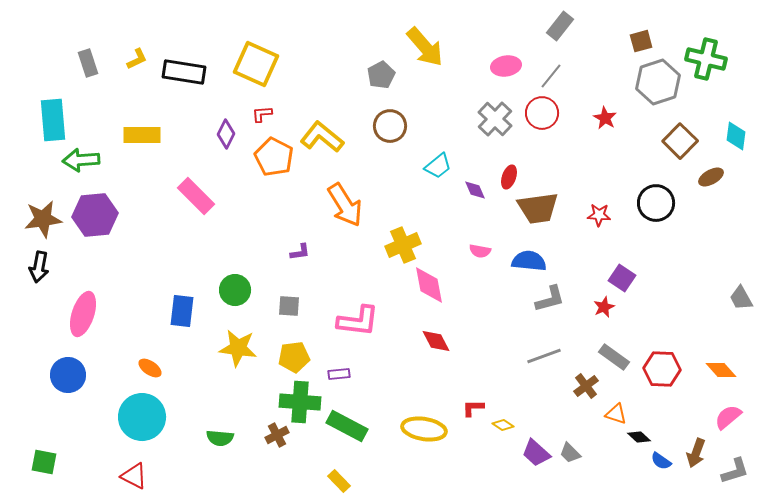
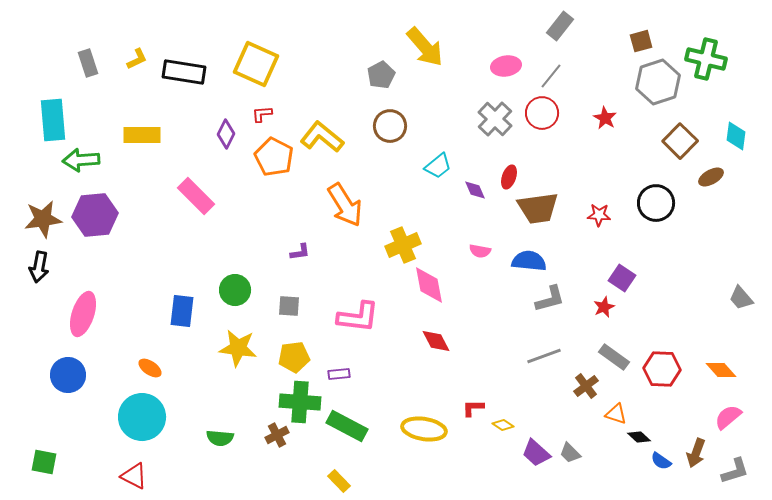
gray trapezoid at (741, 298): rotated 12 degrees counterclockwise
pink L-shape at (358, 321): moved 4 px up
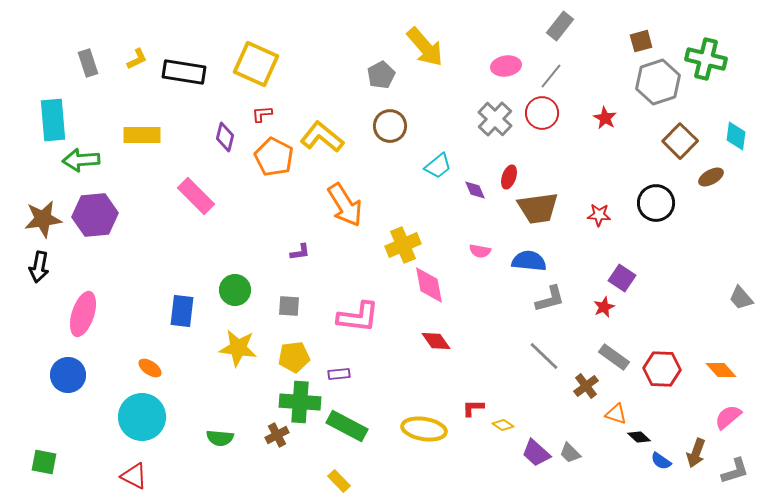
purple diamond at (226, 134): moved 1 px left, 3 px down; rotated 12 degrees counterclockwise
red diamond at (436, 341): rotated 8 degrees counterclockwise
gray line at (544, 356): rotated 64 degrees clockwise
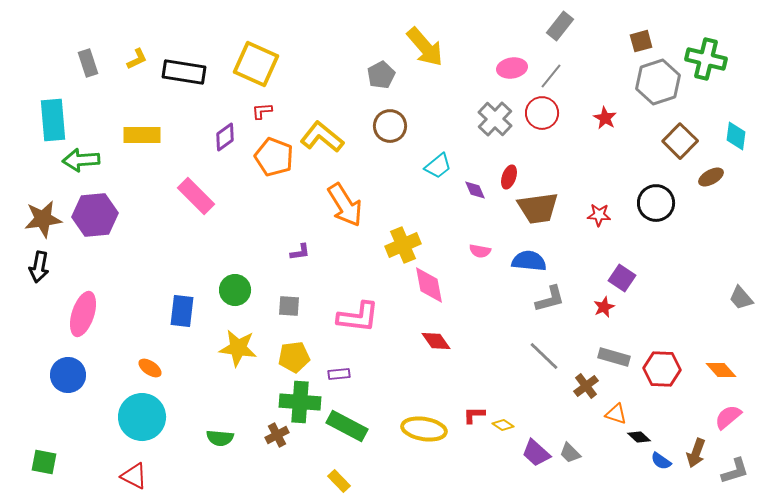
pink ellipse at (506, 66): moved 6 px right, 2 px down
red L-shape at (262, 114): moved 3 px up
purple diamond at (225, 137): rotated 40 degrees clockwise
orange pentagon at (274, 157): rotated 6 degrees counterclockwise
gray rectangle at (614, 357): rotated 20 degrees counterclockwise
red L-shape at (473, 408): moved 1 px right, 7 px down
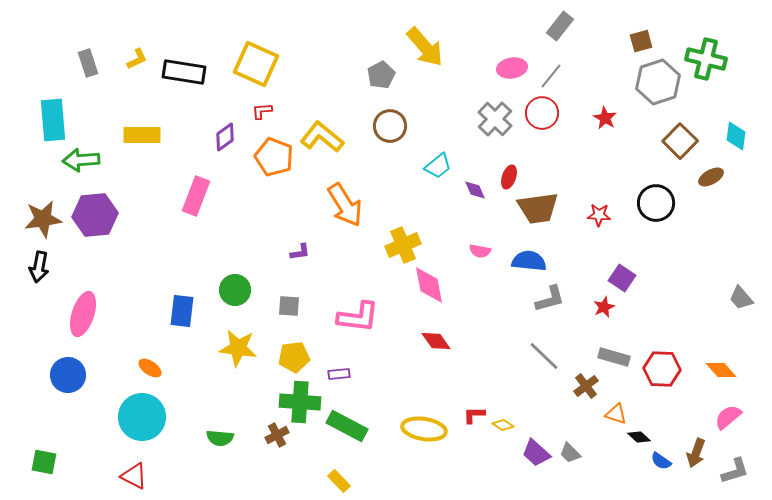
pink rectangle at (196, 196): rotated 66 degrees clockwise
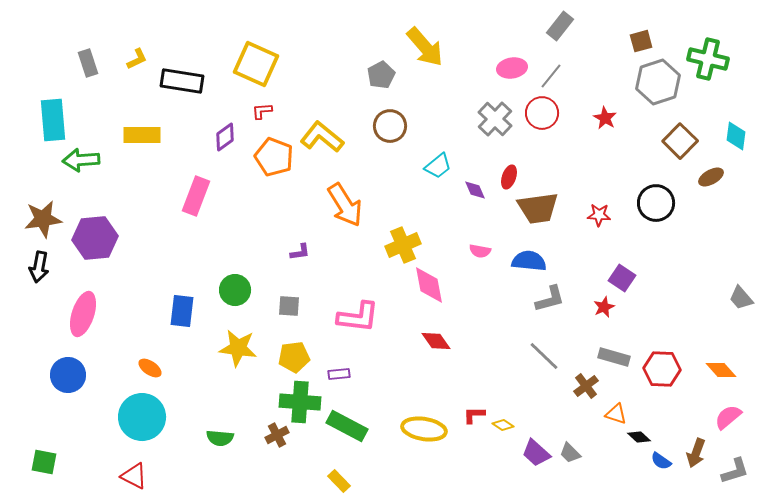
green cross at (706, 59): moved 2 px right
black rectangle at (184, 72): moved 2 px left, 9 px down
purple hexagon at (95, 215): moved 23 px down
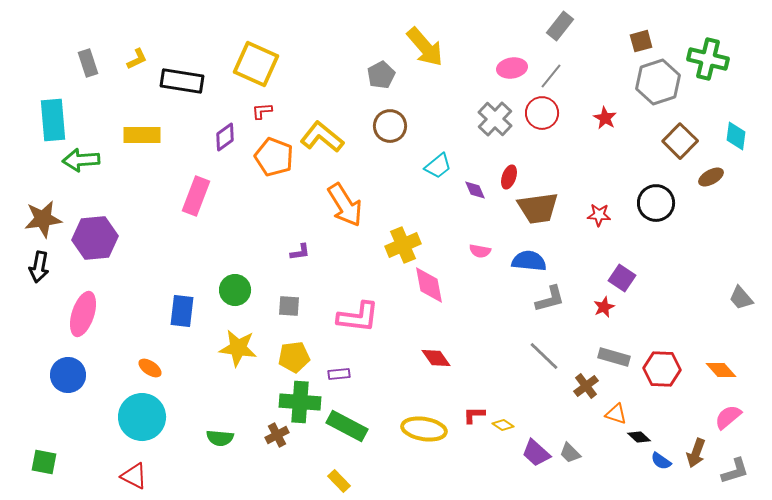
red diamond at (436, 341): moved 17 px down
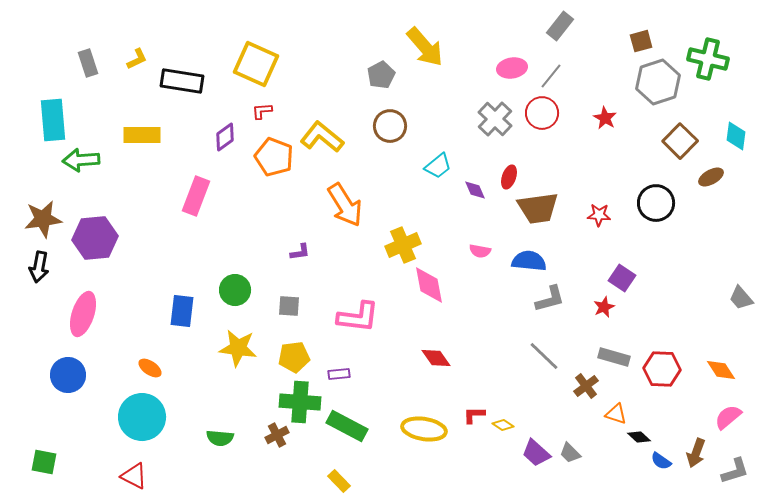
orange diamond at (721, 370): rotated 8 degrees clockwise
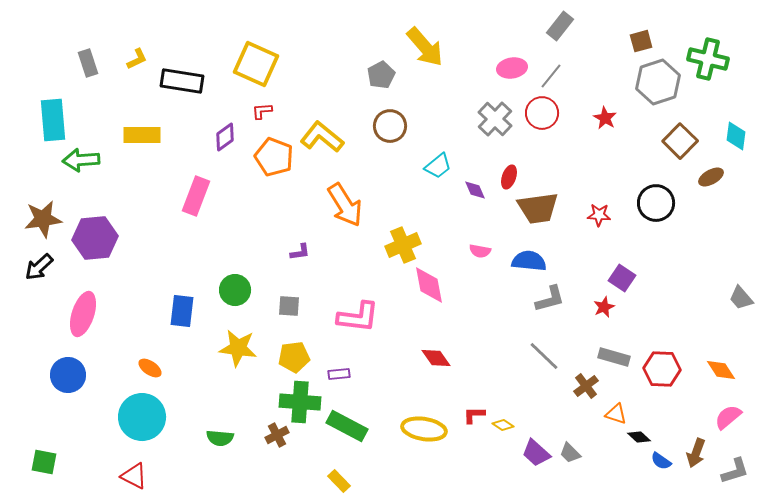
black arrow at (39, 267): rotated 36 degrees clockwise
